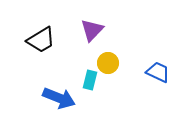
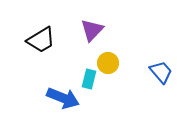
blue trapezoid: moved 3 px right; rotated 25 degrees clockwise
cyan rectangle: moved 1 px left, 1 px up
blue arrow: moved 4 px right
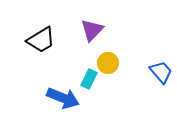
cyan rectangle: rotated 12 degrees clockwise
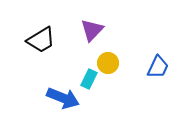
blue trapezoid: moved 3 px left, 5 px up; rotated 65 degrees clockwise
